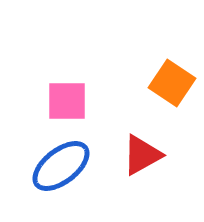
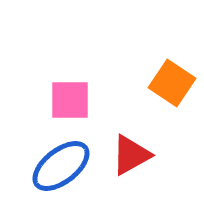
pink square: moved 3 px right, 1 px up
red triangle: moved 11 px left
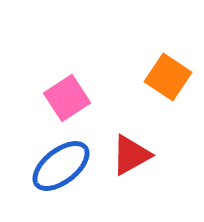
orange square: moved 4 px left, 6 px up
pink square: moved 3 px left, 2 px up; rotated 33 degrees counterclockwise
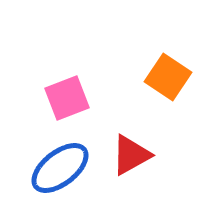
pink square: rotated 12 degrees clockwise
blue ellipse: moved 1 px left, 2 px down
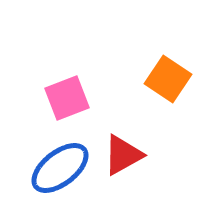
orange square: moved 2 px down
red triangle: moved 8 px left
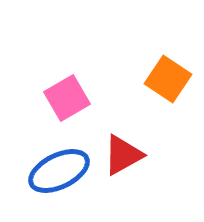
pink square: rotated 9 degrees counterclockwise
blue ellipse: moved 1 px left, 3 px down; rotated 12 degrees clockwise
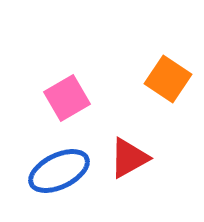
red triangle: moved 6 px right, 3 px down
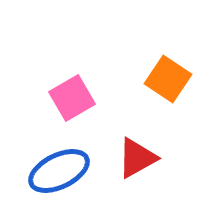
pink square: moved 5 px right
red triangle: moved 8 px right
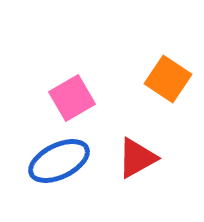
blue ellipse: moved 10 px up
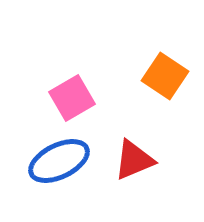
orange square: moved 3 px left, 3 px up
red triangle: moved 3 px left, 2 px down; rotated 6 degrees clockwise
